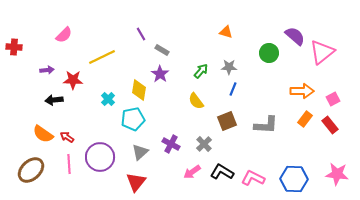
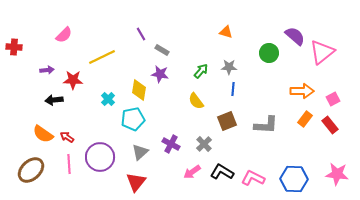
purple star: rotated 24 degrees counterclockwise
blue line: rotated 16 degrees counterclockwise
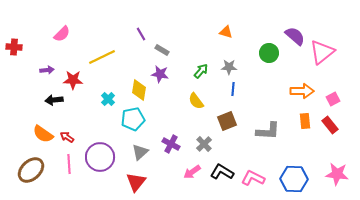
pink semicircle: moved 2 px left, 1 px up
orange rectangle: moved 2 px down; rotated 42 degrees counterclockwise
gray L-shape: moved 2 px right, 6 px down
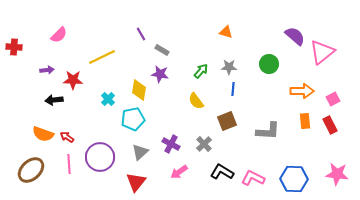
pink semicircle: moved 3 px left, 1 px down
green circle: moved 11 px down
red rectangle: rotated 12 degrees clockwise
orange semicircle: rotated 15 degrees counterclockwise
pink arrow: moved 13 px left
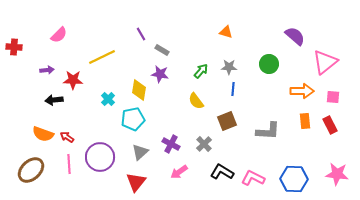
pink triangle: moved 3 px right, 10 px down
pink square: moved 2 px up; rotated 32 degrees clockwise
